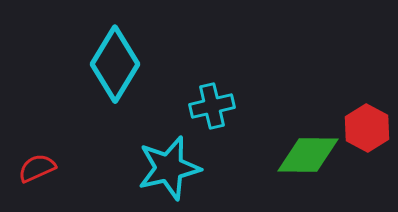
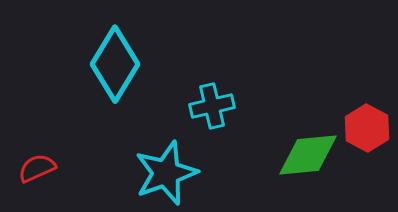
green diamond: rotated 6 degrees counterclockwise
cyan star: moved 3 px left, 5 px down; rotated 6 degrees counterclockwise
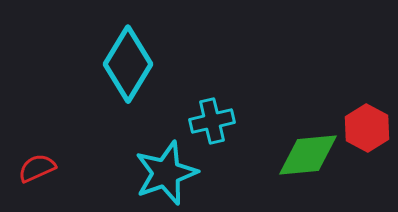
cyan diamond: moved 13 px right
cyan cross: moved 15 px down
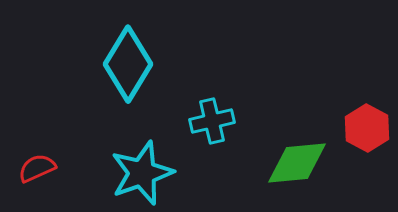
green diamond: moved 11 px left, 8 px down
cyan star: moved 24 px left
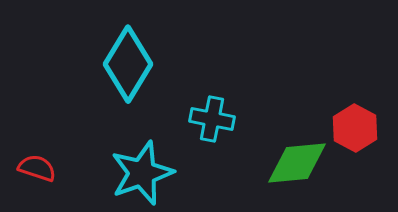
cyan cross: moved 2 px up; rotated 24 degrees clockwise
red hexagon: moved 12 px left
red semicircle: rotated 42 degrees clockwise
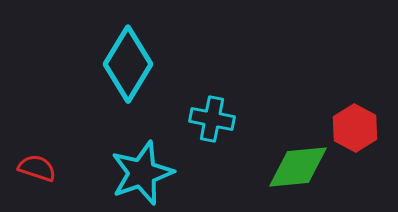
green diamond: moved 1 px right, 4 px down
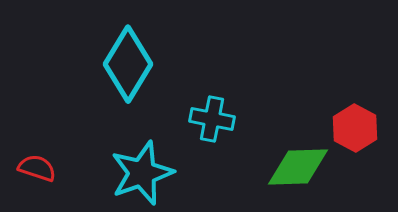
green diamond: rotated 4 degrees clockwise
